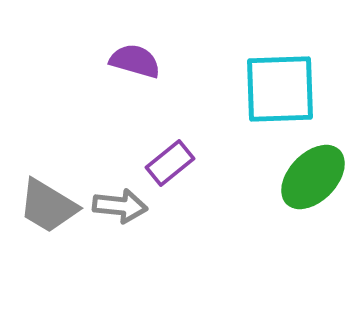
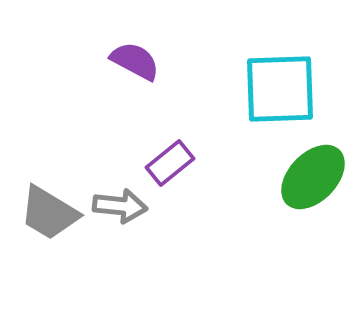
purple semicircle: rotated 12 degrees clockwise
gray trapezoid: moved 1 px right, 7 px down
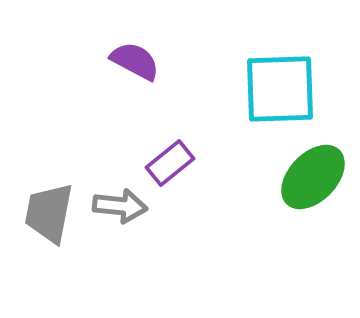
gray trapezoid: rotated 70 degrees clockwise
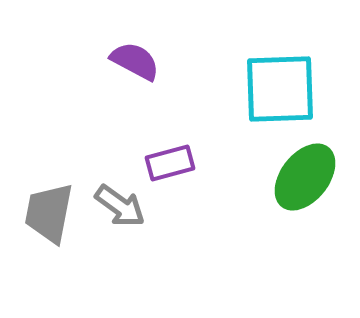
purple rectangle: rotated 24 degrees clockwise
green ellipse: moved 8 px left; rotated 6 degrees counterclockwise
gray arrow: rotated 30 degrees clockwise
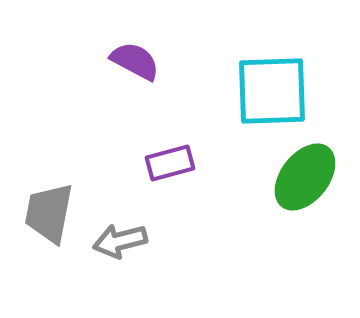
cyan square: moved 8 px left, 2 px down
gray arrow: moved 35 px down; rotated 130 degrees clockwise
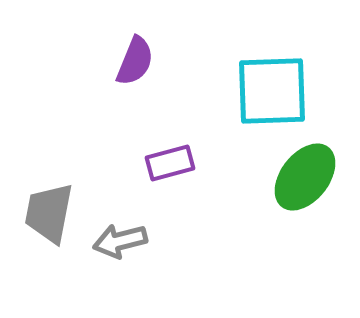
purple semicircle: rotated 84 degrees clockwise
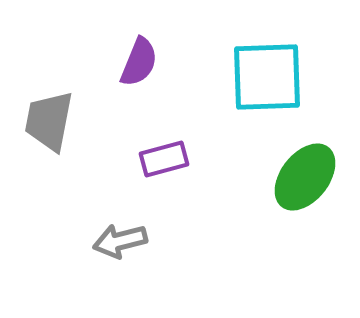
purple semicircle: moved 4 px right, 1 px down
cyan square: moved 5 px left, 14 px up
purple rectangle: moved 6 px left, 4 px up
gray trapezoid: moved 92 px up
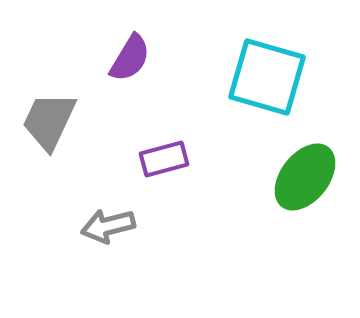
purple semicircle: moved 9 px left, 4 px up; rotated 9 degrees clockwise
cyan square: rotated 18 degrees clockwise
gray trapezoid: rotated 14 degrees clockwise
gray arrow: moved 12 px left, 15 px up
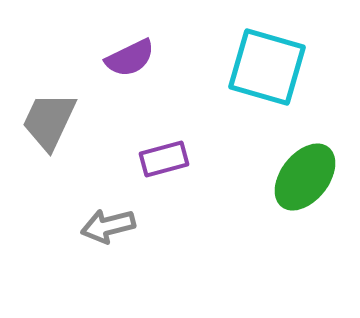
purple semicircle: rotated 33 degrees clockwise
cyan square: moved 10 px up
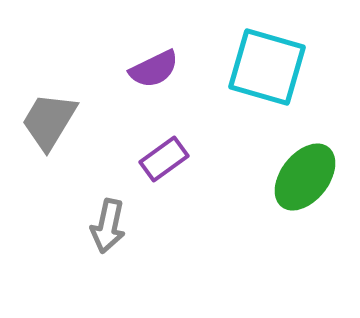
purple semicircle: moved 24 px right, 11 px down
gray trapezoid: rotated 6 degrees clockwise
purple rectangle: rotated 21 degrees counterclockwise
gray arrow: rotated 64 degrees counterclockwise
